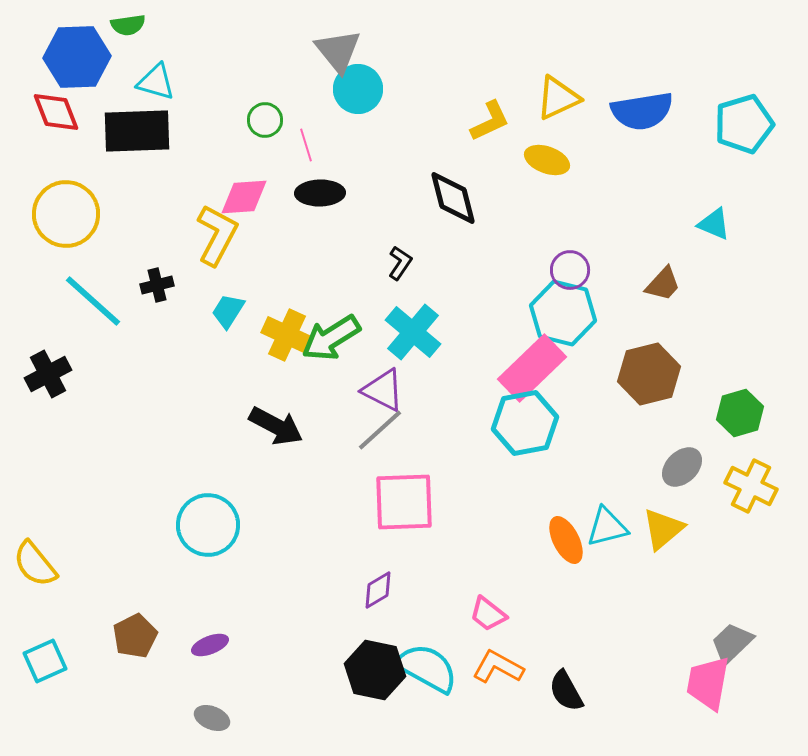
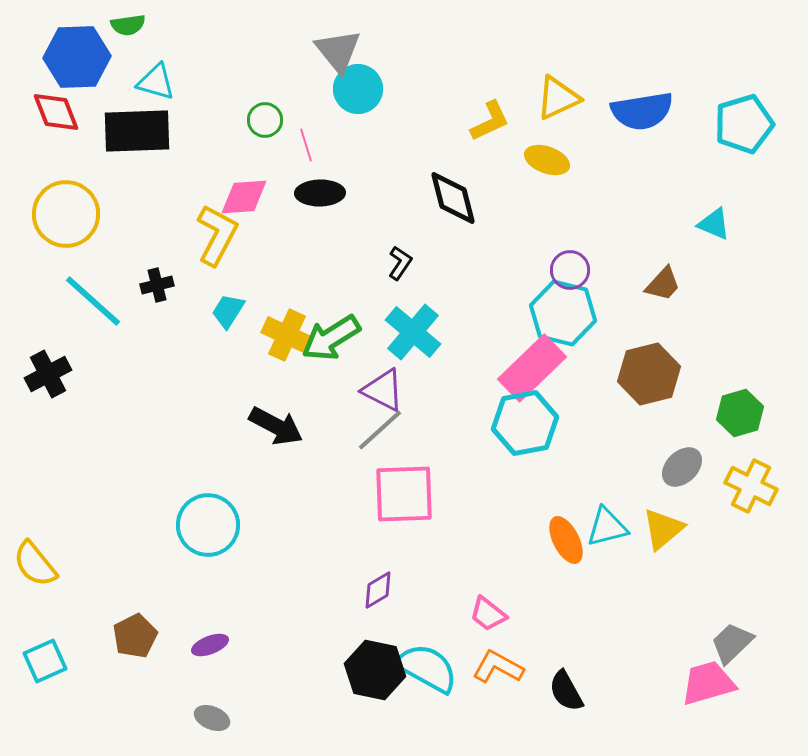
pink square at (404, 502): moved 8 px up
pink trapezoid at (708, 683): rotated 64 degrees clockwise
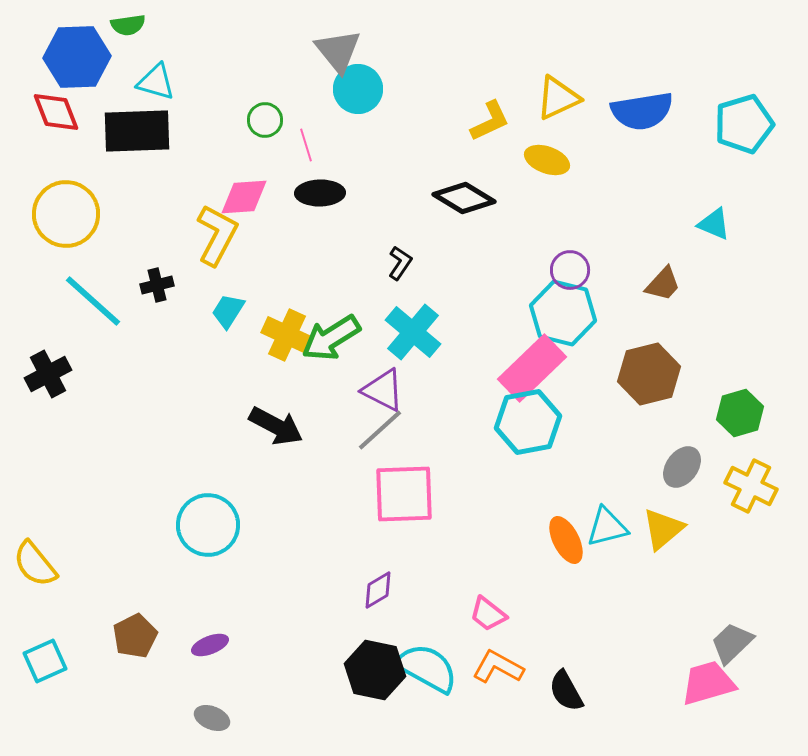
black diamond at (453, 198): moved 11 px right; rotated 44 degrees counterclockwise
cyan hexagon at (525, 423): moved 3 px right, 1 px up
gray ellipse at (682, 467): rotated 9 degrees counterclockwise
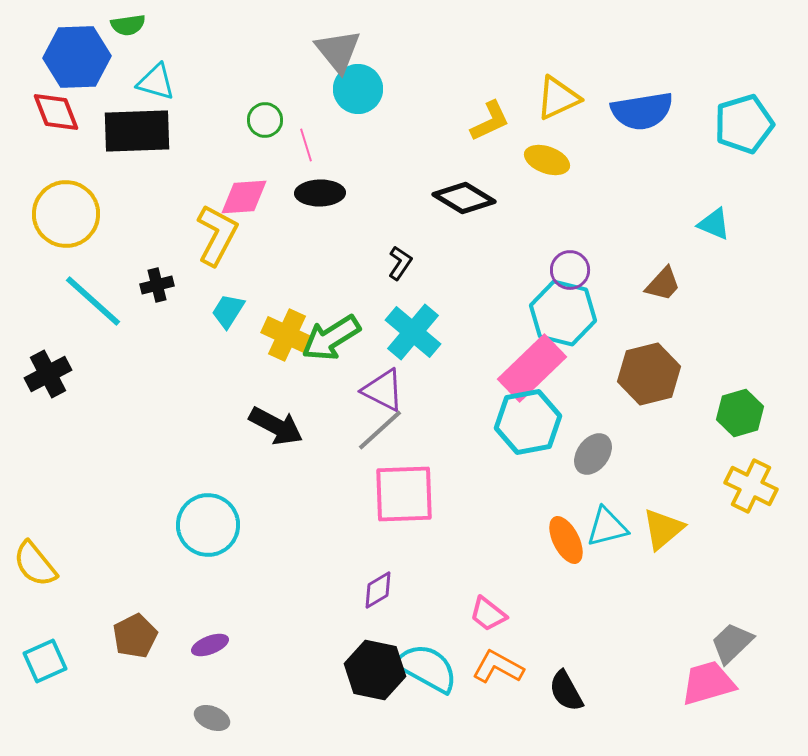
gray ellipse at (682, 467): moved 89 px left, 13 px up
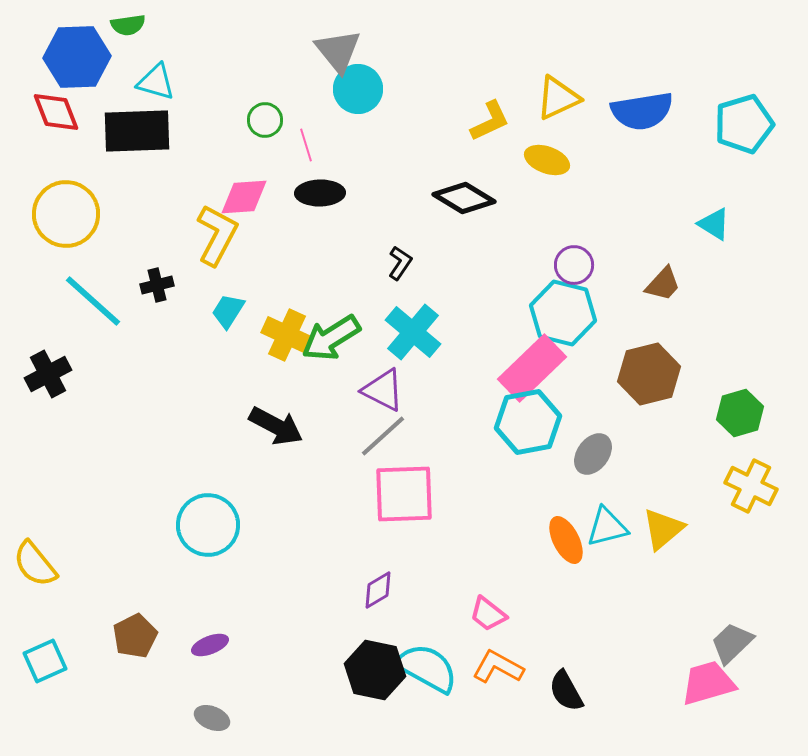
cyan triangle at (714, 224): rotated 9 degrees clockwise
purple circle at (570, 270): moved 4 px right, 5 px up
gray line at (380, 430): moved 3 px right, 6 px down
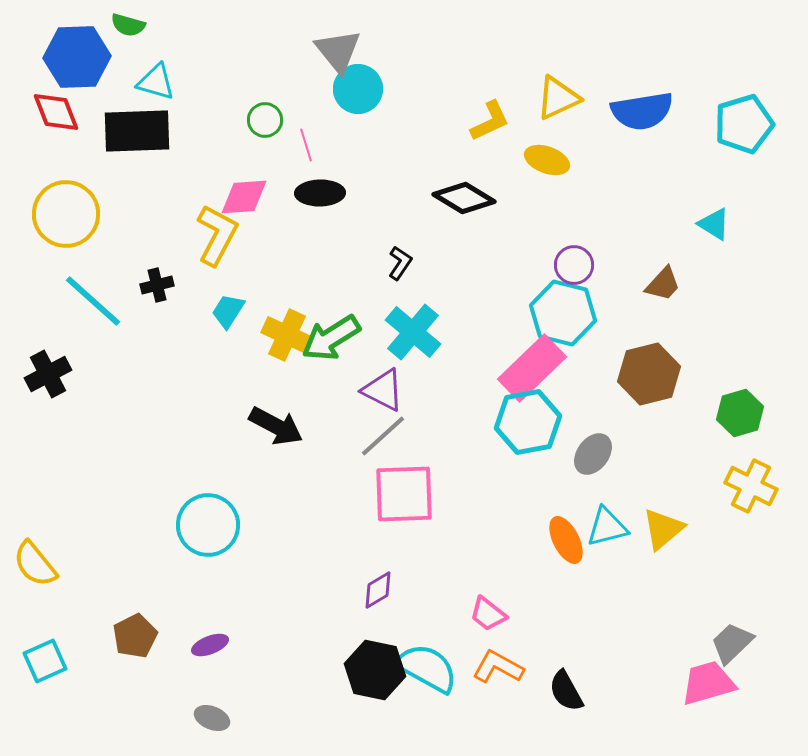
green semicircle at (128, 25): rotated 24 degrees clockwise
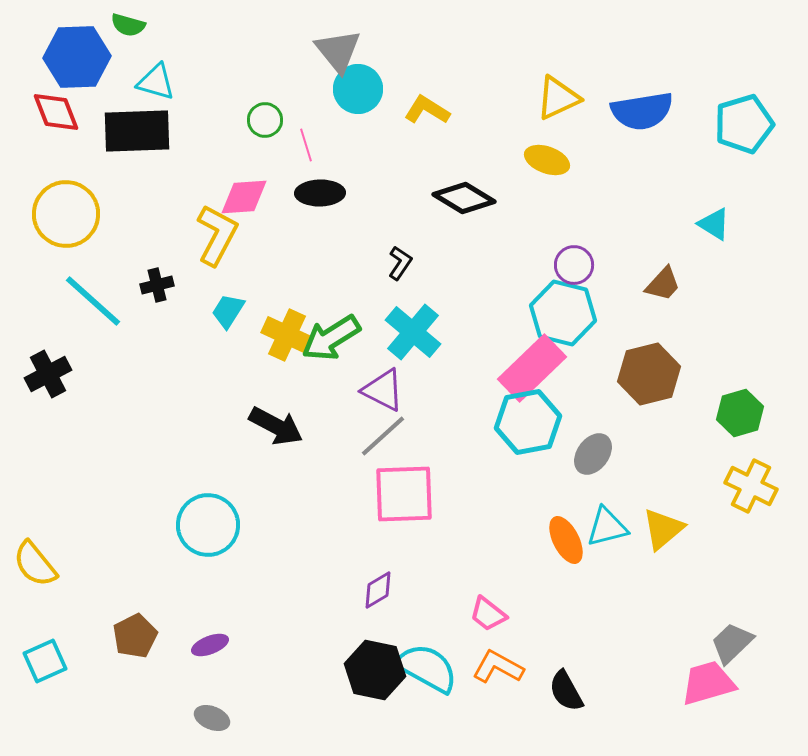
yellow L-shape at (490, 121): moved 63 px left, 11 px up; rotated 123 degrees counterclockwise
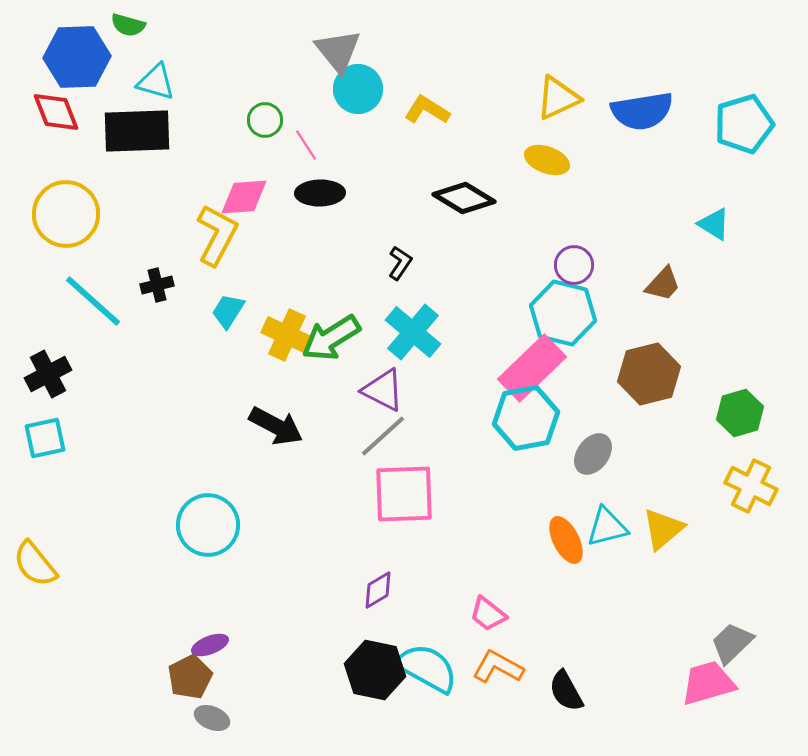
pink line at (306, 145): rotated 16 degrees counterclockwise
cyan hexagon at (528, 422): moved 2 px left, 4 px up
brown pentagon at (135, 636): moved 55 px right, 41 px down
cyan square at (45, 661): moved 223 px up; rotated 12 degrees clockwise
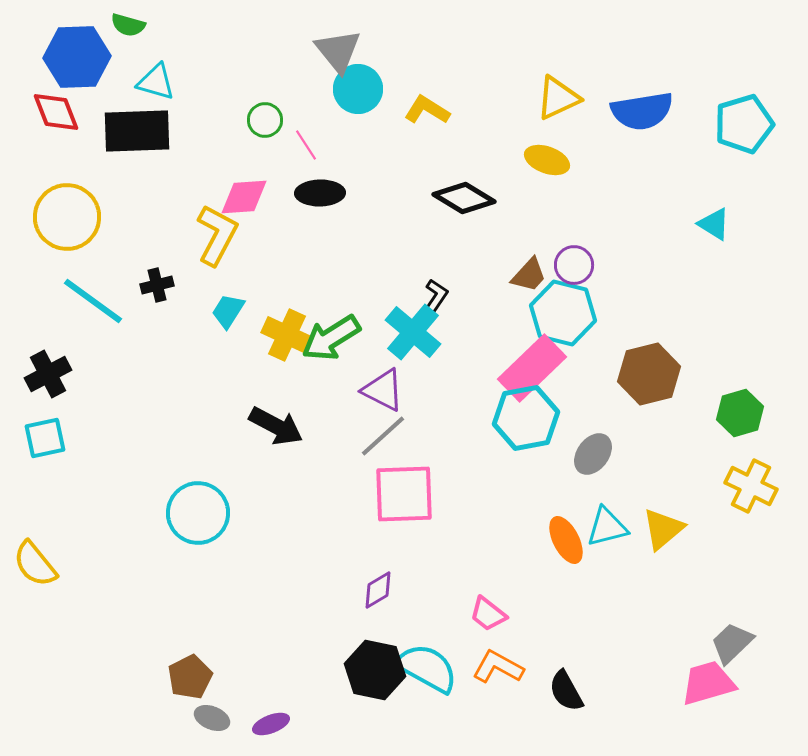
yellow circle at (66, 214): moved 1 px right, 3 px down
black L-shape at (400, 263): moved 36 px right, 33 px down
brown trapezoid at (663, 284): moved 134 px left, 9 px up
cyan line at (93, 301): rotated 6 degrees counterclockwise
cyan circle at (208, 525): moved 10 px left, 12 px up
purple ellipse at (210, 645): moved 61 px right, 79 px down
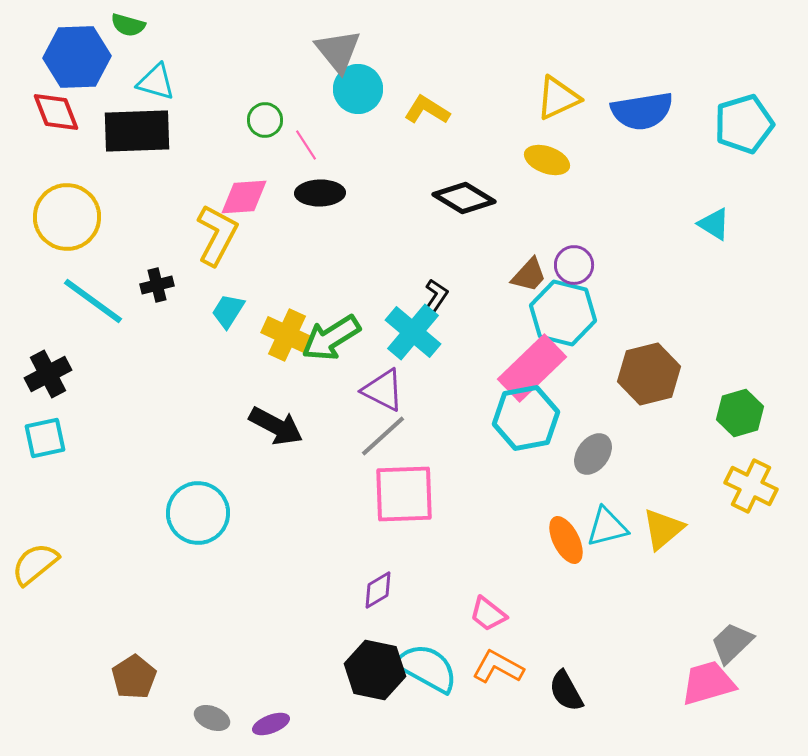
yellow semicircle at (35, 564): rotated 90 degrees clockwise
brown pentagon at (190, 677): moved 56 px left; rotated 6 degrees counterclockwise
